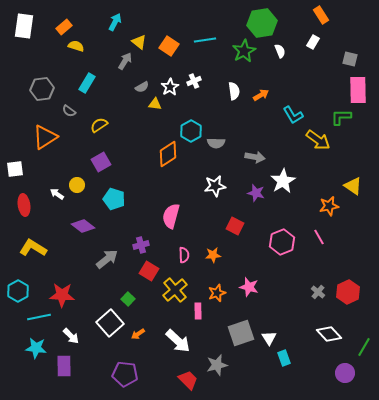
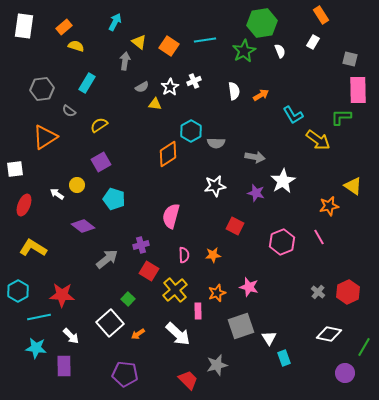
gray arrow at (125, 61): rotated 24 degrees counterclockwise
red ellipse at (24, 205): rotated 30 degrees clockwise
gray square at (241, 333): moved 7 px up
white diamond at (329, 334): rotated 35 degrees counterclockwise
white arrow at (178, 341): moved 7 px up
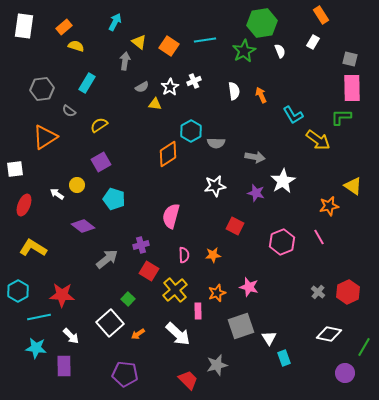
pink rectangle at (358, 90): moved 6 px left, 2 px up
orange arrow at (261, 95): rotated 84 degrees counterclockwise
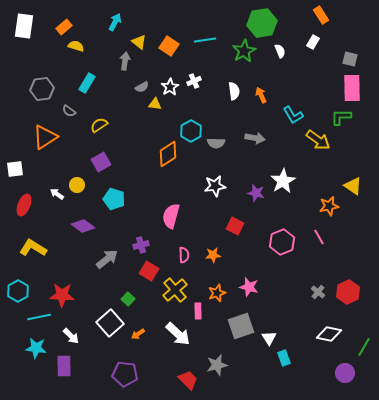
gray arrow at (255, 157): moved 19 px up
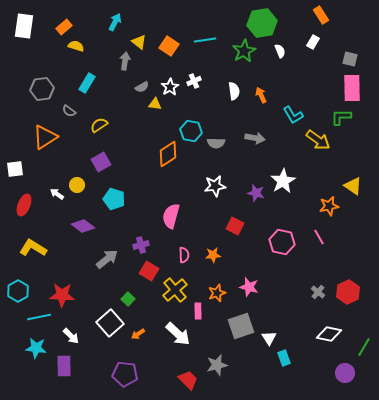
cyan hexagon at (191, 131): rotated 20 degrees counterclockwise
pink hexagon at (282, 242): rotated 25 degrees counterclockwise
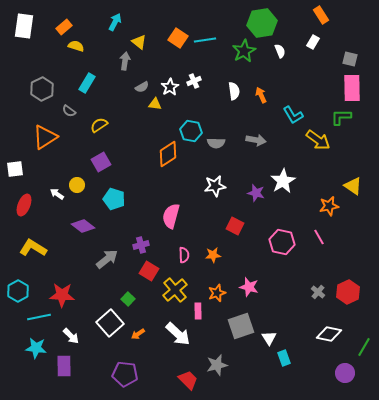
orange square at (169, 46): moved 9 px right, 8 px up
gray hexagon at (42, 89): rotated 20 degrees counterclockwise
gray arrow at (255, 138): moved 1 px right, 2 px down
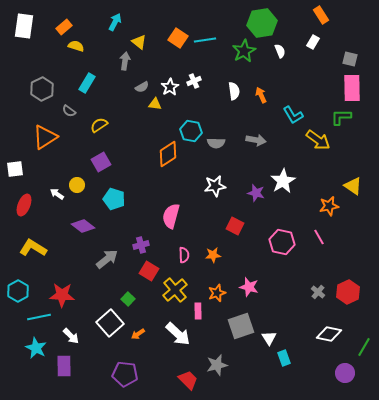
cyan star at (36, 348): rotated 20 degrees clockwise
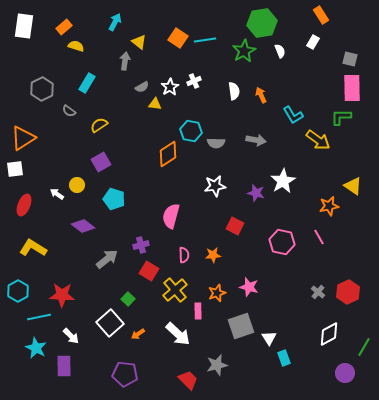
orange triangle at (45, 137): moved 22 px left, 1 px down
white diamond at (329, 334): rotated 40 degrees counterclockwise
